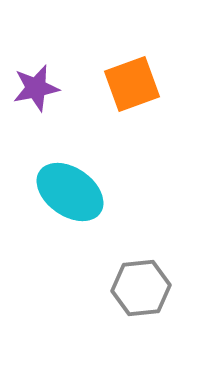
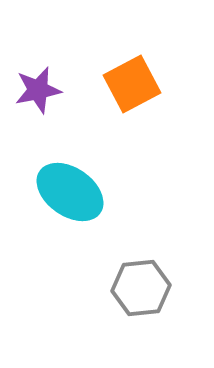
orange square: rotated 8 degrees counterclockwise
purple star: moved 2 px right, 2 px down
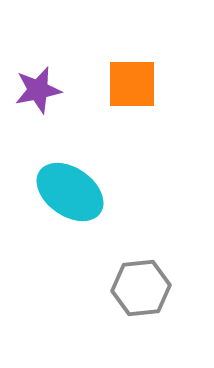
orange square: rotated 28 degrees clockwise
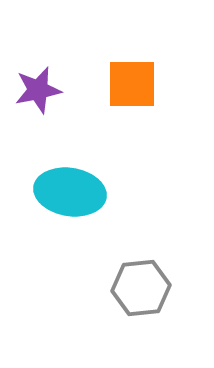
cyan ellipse: rotated 26 degrees counterclockwise
